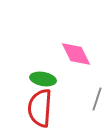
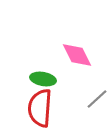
pink diamond: moved 1 px right, 1 px down
gray line: rotated 30 degrees clockwise
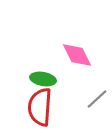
red semicircle: moved 1 px up
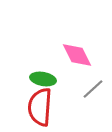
gray line: moved 4 px left, 10 px up
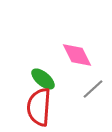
green ellipse: rotated 30 degrees clockwise
red semicircle: moved 1 px left
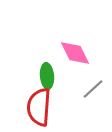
pink diamond: moved 2 px left, 2 px up
green ellipse: moved 4 px right, 3 px up; rotated 45 degrees clockwise
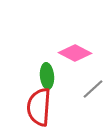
pink diamond: rotated 36 degrees counterclockwise
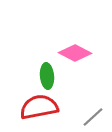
gray line: moved 28 px down
red semicircle: rotated 75 degrees clockwise
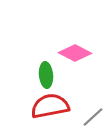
green ellipse: moved 1 px left, 1 px up
red semicircle: moved 11 px right, 1 px up
